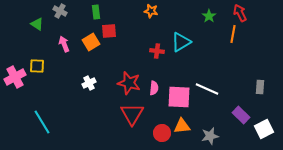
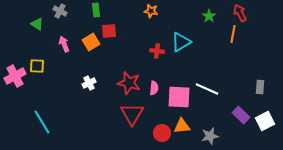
green rectangle: moved 2 px up
pink cross: moved 1 px up
white square: moved 1 px right, 8 px up
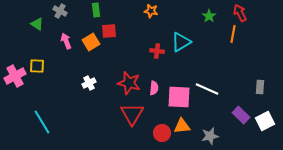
pink arrow: moved 2 px right, 3 px up
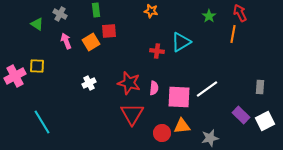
gray cross: moved 3 px down
white line: rotated 60 degrees counterclockwise
gray star: moved 2 px down
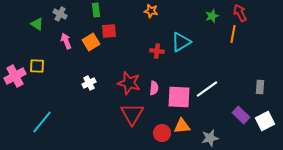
green star: moved 3 px right; rotated 16 degrees clockwise
cyan line: rotated 70 degrees clockwise
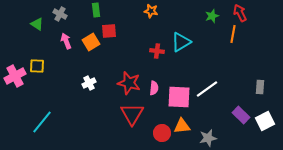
gray star: moved 2 px left
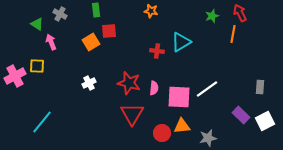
pink arrow: moved 15 px left, 1 px down
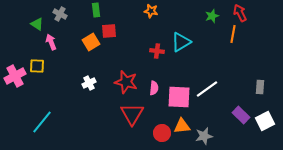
red star: moved 3 px left, 1 px up
gray star: moved 4 px left, 2 px up
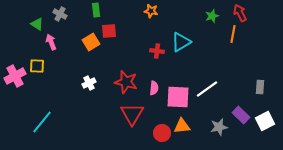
pink square: moved 1 px left
gray star: moved 15 px right, 9 px up
